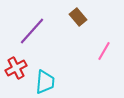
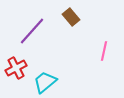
brown rectangle: moved 7 px left
pink line: rotated 18 degrees counterclockwise
cyan trapezoid: rotated 135 degrees counterclockwise
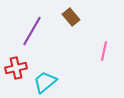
purple line: rotated 12 degrees counterclockwise
red cross: rotated 15 degrees clockwise
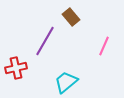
purple line: moved 13 px right, 10 px down
pink line: moved 5 px up; rotated 12 degrees clockwise
cyan trapezoid: moved 21 px right
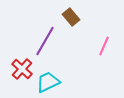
red cross: moved 6 px right, 1 px down; rotated 35 degrees counterclockwise
cyan trapezoid: moved 18 px left; rotated 15 degrees clockwise
